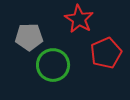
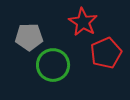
red star: moved 4 px right, 3 px down
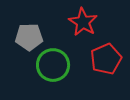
red pentagon: moved 6 px down
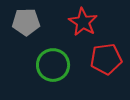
gray pentagon: moved 3 px left, 15 px up
red pentagon: rotated 16 degrees clockwise
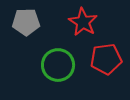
green circle: moved 5 px right
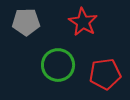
red pentagon: moved 1 px left, 15 px down
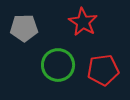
gray pentagon: moved 2 px left, 6 px down
red pentagon: moved 2 px left, 4 px up
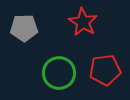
green circle: moved 1 px right, 8 px down
red pentagon: moved 2 px right
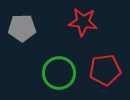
red star: rotated 24 degrees counterclockwise
gray pentagon: moved 2 px left
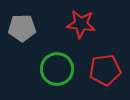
red star: moved 2 px left, 2 px down
green circle: moved 2 px left, 4 px up
